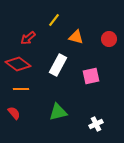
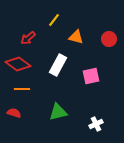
orange line: moved 1 px right
red semicircle: rotated 32 degrees counterclockwise
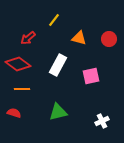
orange triangle: moved 3 px right, 1 px down
white cross: moved 6 px right, 3 px up
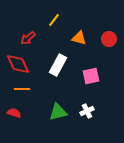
red diamond: rotated 30 degrees clockwise
white cross: moved 15 px left, 10 px up
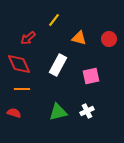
red diamond: moved 1 px right
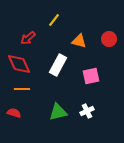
orange triangle: moved 3 px down
